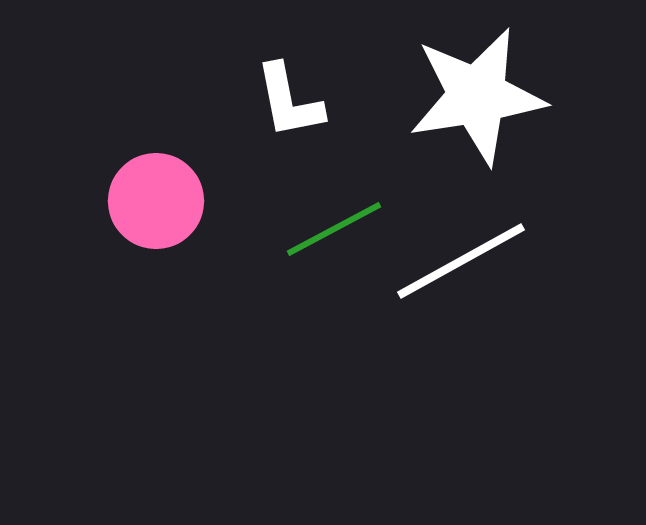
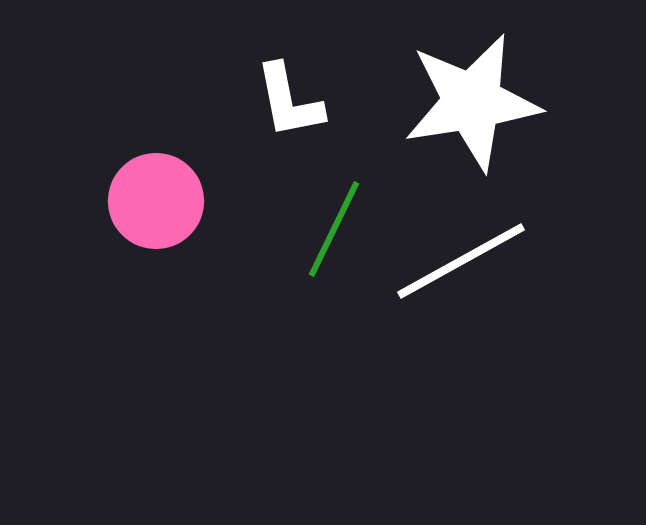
white star: moved 5 px left, 6 px down
green line: rotated 36 degrees counterclockwise
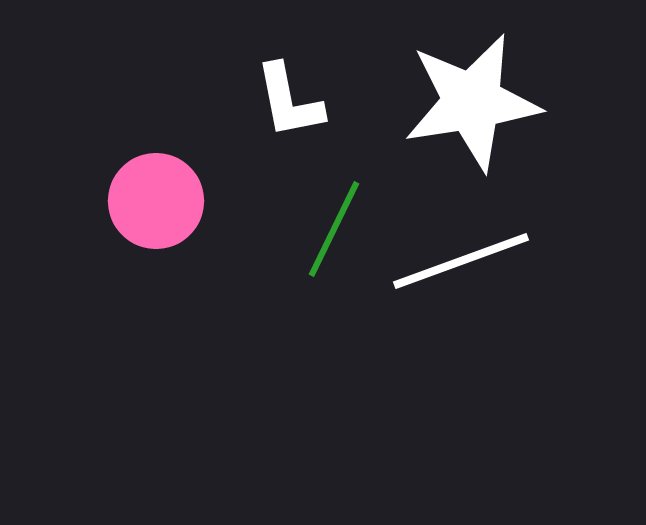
white line: rotated 9 degrees clockwise
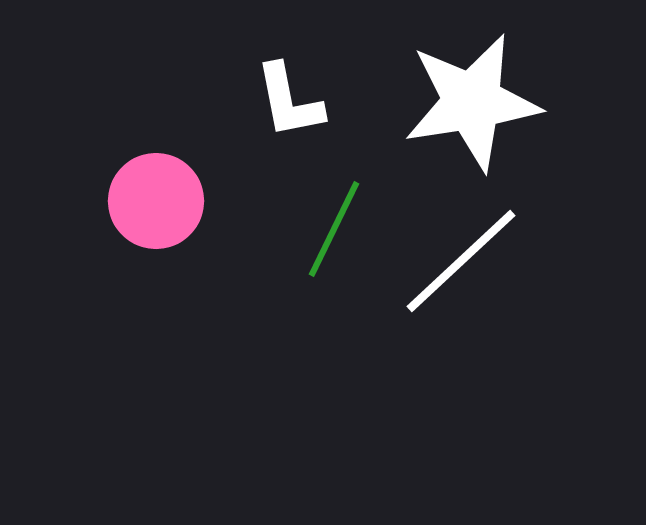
white line: rotated 23 degrees counterclockwise
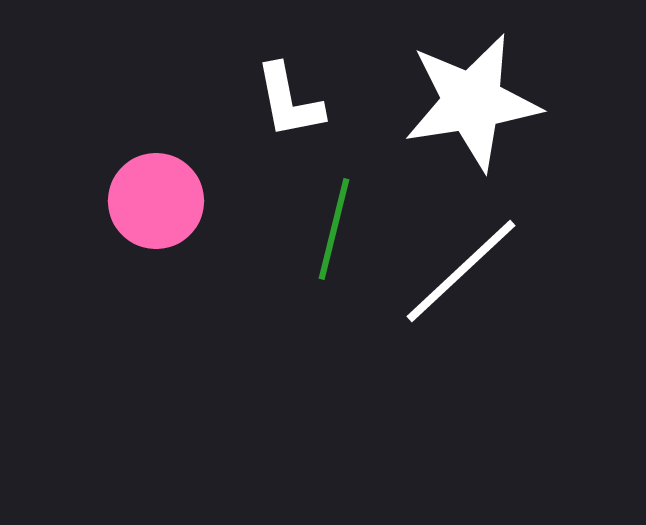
green line: rotated 12 degrees counterclockwise
white line: moved 10 px down
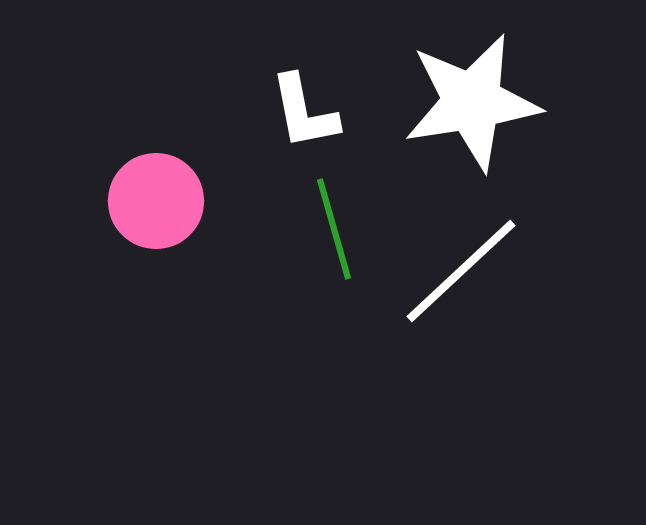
white L-shape: moved 15 px right, 11 px down
green line: rotated 30 degrees counterclockwise
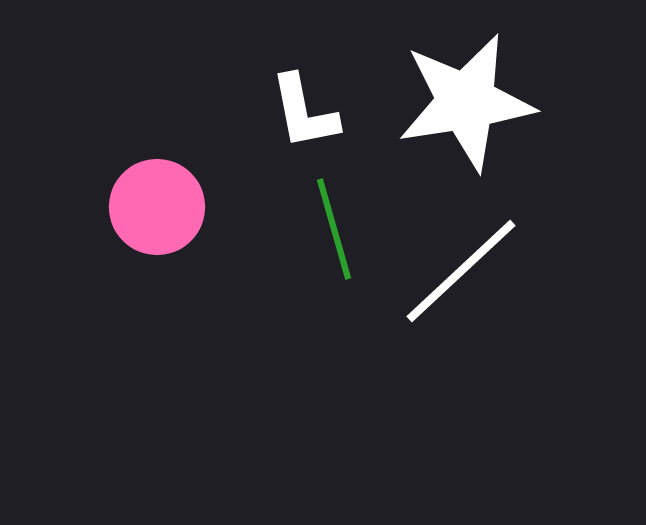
white star: moved 6 px left
pink circle: moved 1 px right, 6 px down
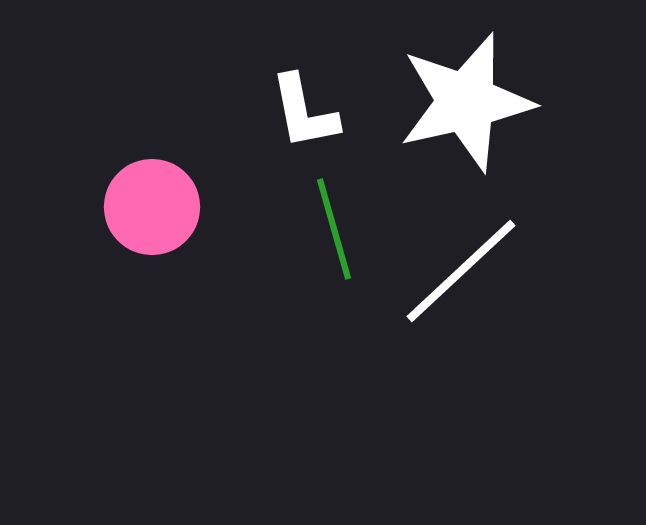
white star: rotated 4 degrees counterclockwise
pink circle: moved 5 px left
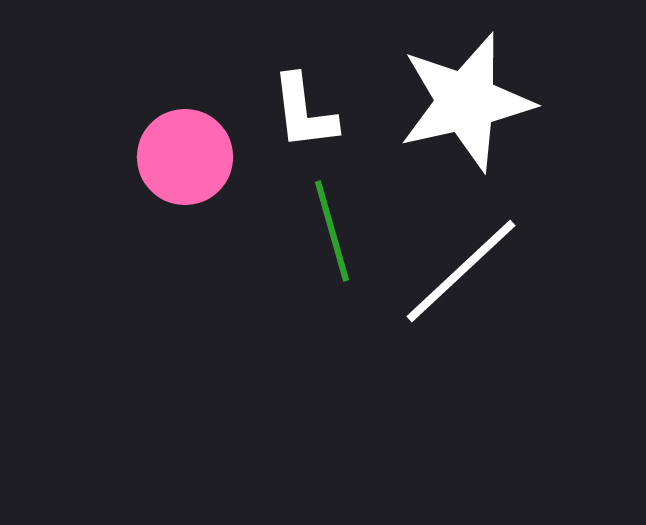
white L-shape: rotated 4 degrees clockwise
pink circle: moved 33 px right, 50 px up
green line: moved 2 px left, 2 px down
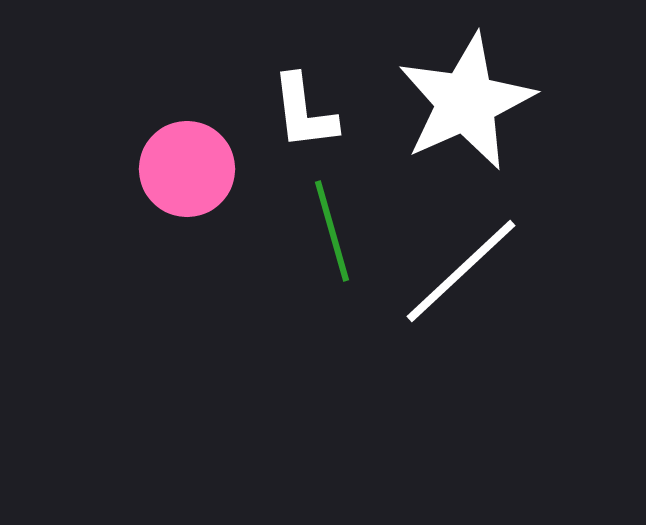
white star: rotated 11 degrees counterclockwise
pink circle: moved 2 px right, 12 px down
